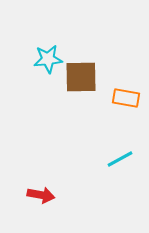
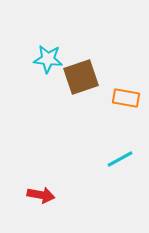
cyan star: rotated 12 degrees clockwise
brown square: rotated 18 degrees counterclockwise
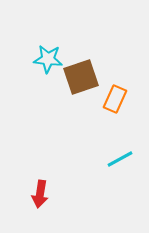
orange rectangle: moved 11 px left, 1 px down; rotated 76 degrees counterclockwise
red arrow: moved 1 px left, 1 px up; rotated 88 degrees clockwise
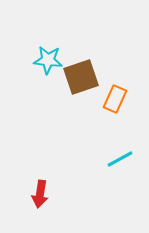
cyan star: moved 1 px down
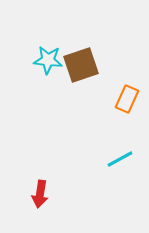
brown square: moved 12 px up
orange rectangle: moved 12 px right
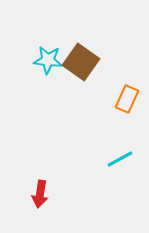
brown square: moved 3 px up; rotated 36 degrees counterclockwise
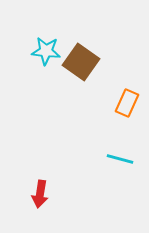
cyan star: moved 2 px left, 9 px up
orange rectangle: moved 4 px down
cyan line: rotated 44 degrees clockwise
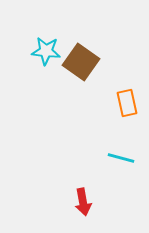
orange rectangle: rotated 36 degrees counterclockwise
cyan line: moved 1 px right, 1 px up
red arrow: moved 43 px right, 8 px down; rotated 20 degrees counterclockwise
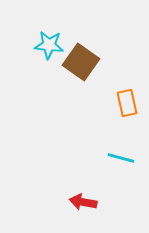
cyan star: moved 3 px right, 6 px up
red arrow: rotated 112 degrees clockwise
